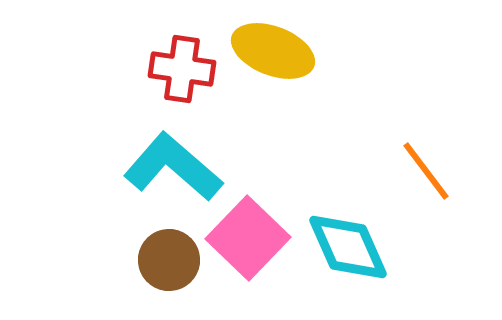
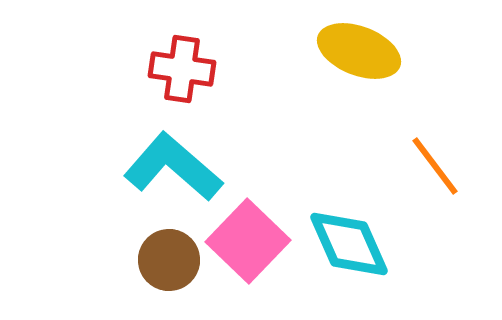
yellow ellipse: moved 86 px right
orange line: moved 9 px right, 5 px up
pink square: moved 3 px down
cyan diamond: moved 1 px right, 3 px up
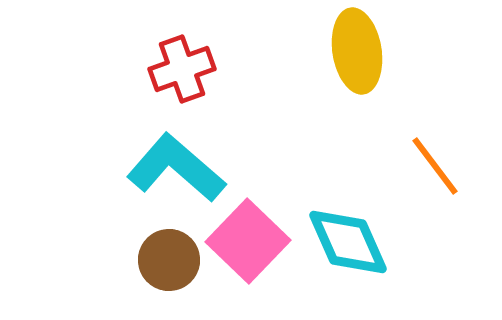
yellow ellipse: moved 2 px left; rotated 60 degrees clockwise
red cross: rotated 28 degrees counterclockwise
cyan L-shape: moved 3 px right, 1 px down
cyan diamond: moved 1 px left, 2 px up
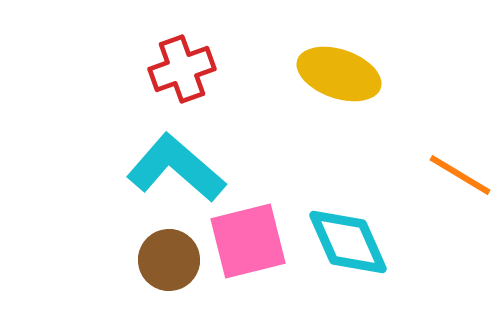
yellow ellipse: moved 18 px left, 23 px down; rotated 62 degrees counterclockwise
orange line: moved 25 px right, 9 px down; rotated 22 degrees counterclockwise
pink square: rotated 32 degrees clockwise
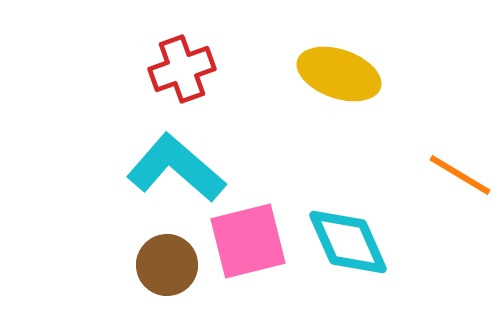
brown circle: moved 2 px left, 5 px down
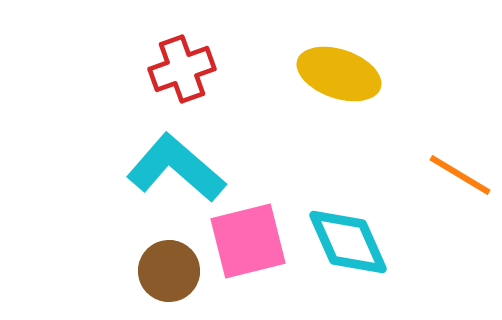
brown circle: moved 2 px right, 6 px down
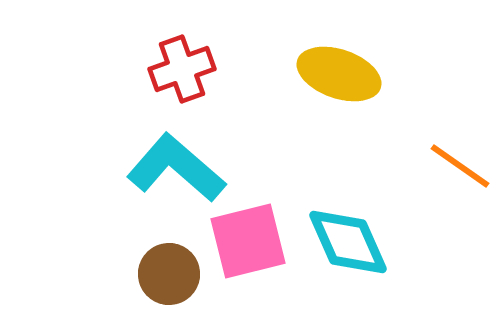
orange line: moved 9 px up; rotated 4 degrees clockwise
brown circle: moved 3 px down
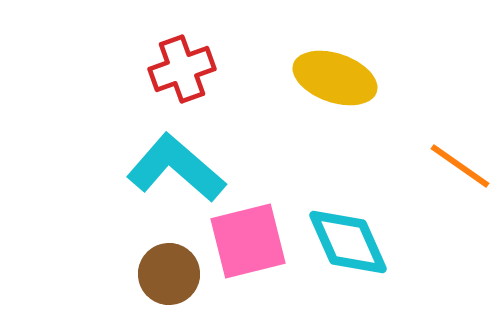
yellow ellipse: moved 4 px left, 4 px down
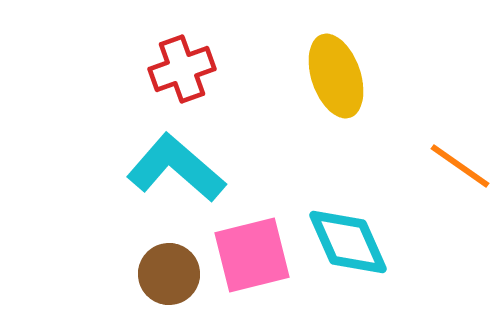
yellow ellipse: moved 1 px right, 2 px up; rotated 52 degrees clockwise
pink square: moved 4 px right, 14 px down
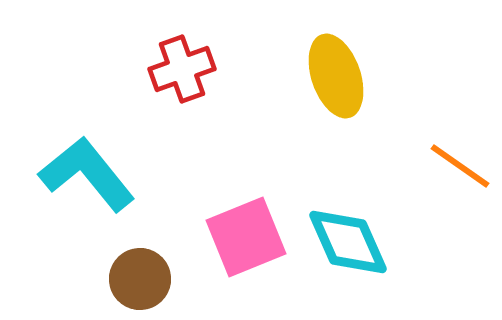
cyan L-shape: moved 89 px left, 6 px down; rotated 10 degrees clockwise
pink square: moved 6 px left, 18 px up; rotated 8 degrees counterclockwise
brown circle: moved 29 px left, 5 px down
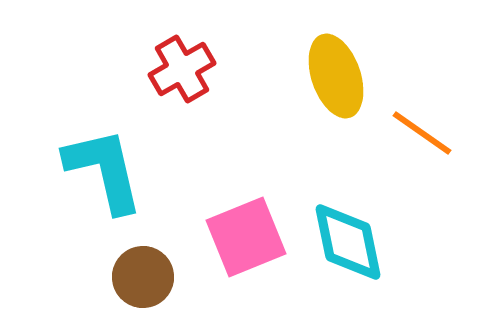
red cross: rotated 10 degrees counterclockwise
orange line: moved 38 px left, 33 px up
cyan L-shape: moved 17 px right, 4 px up; rotated 26 degrees clockwise
cyan diamond: rotated 12 degrees clockwise
brown circle: moved 3 px right, 2 px up
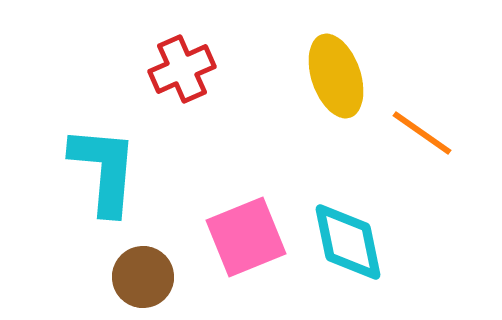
red cross: rotated 6 degrees clockwise
cyan L-shape: rotated 18 degrees clockwise
